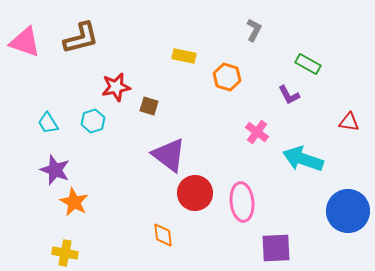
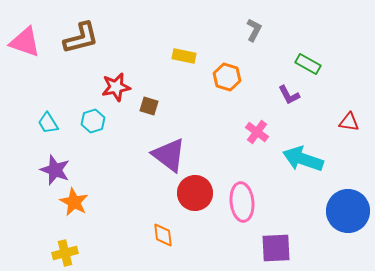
yellow cross: rotated 25 degrees counterclockwise
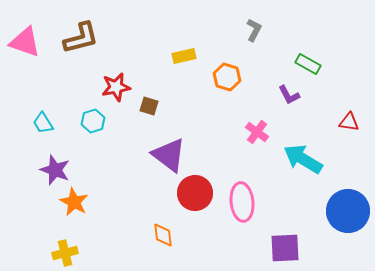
yellow rectangle: rotated 25 degrees counterclockwise
cyan trapezoid: moved 5 px left
cyan arrow: rotated 12 degrees clockwise
purple square: moved 9 px right
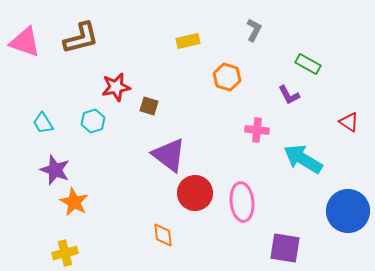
yellow rectangle: moved 4 px right, 15 px up
red triangle: rotated 25 degrees clockwise
pink cross: moved 2 px up; rotated 30 degrees counterclockwise
purple square: rotated 12 degrees clockwise
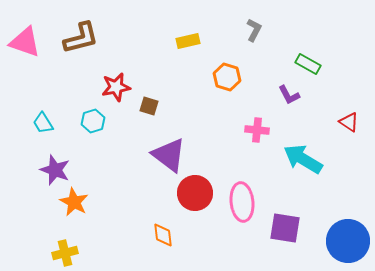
blue circle: moved 30 px down
purple square: moved 20 px up
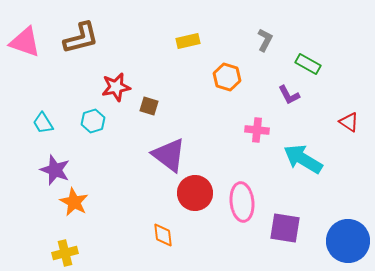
gray L-shape: moved 11 px right, 10 px down
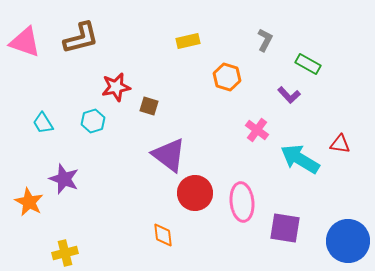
purple L-shape: rotated 15 degrees counterclockwise
red triangle: moved 9 px left, 22 px down; rotated 25 degrees counterclockwise
pink cross: rotated 30 degrees clockwise
cyan arrow: moved 3 px left
purple star: moved 9 px right, 9 px down
orange star: moved 45 px left
